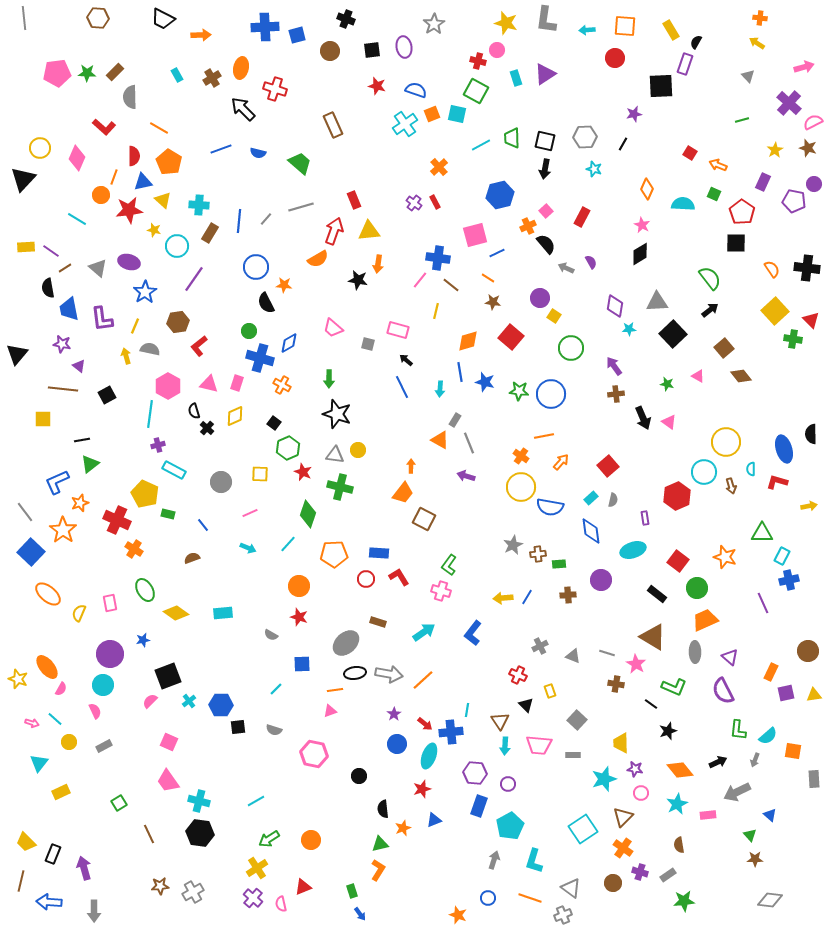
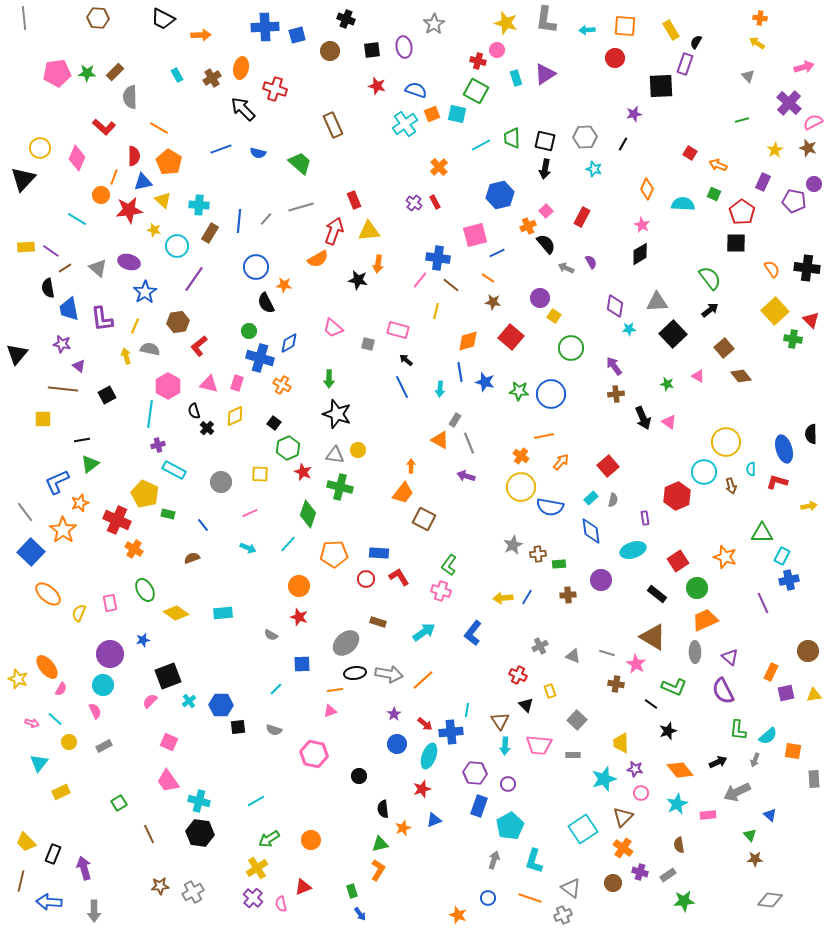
red square at (678, 561): rotated 20 degrees clockwise
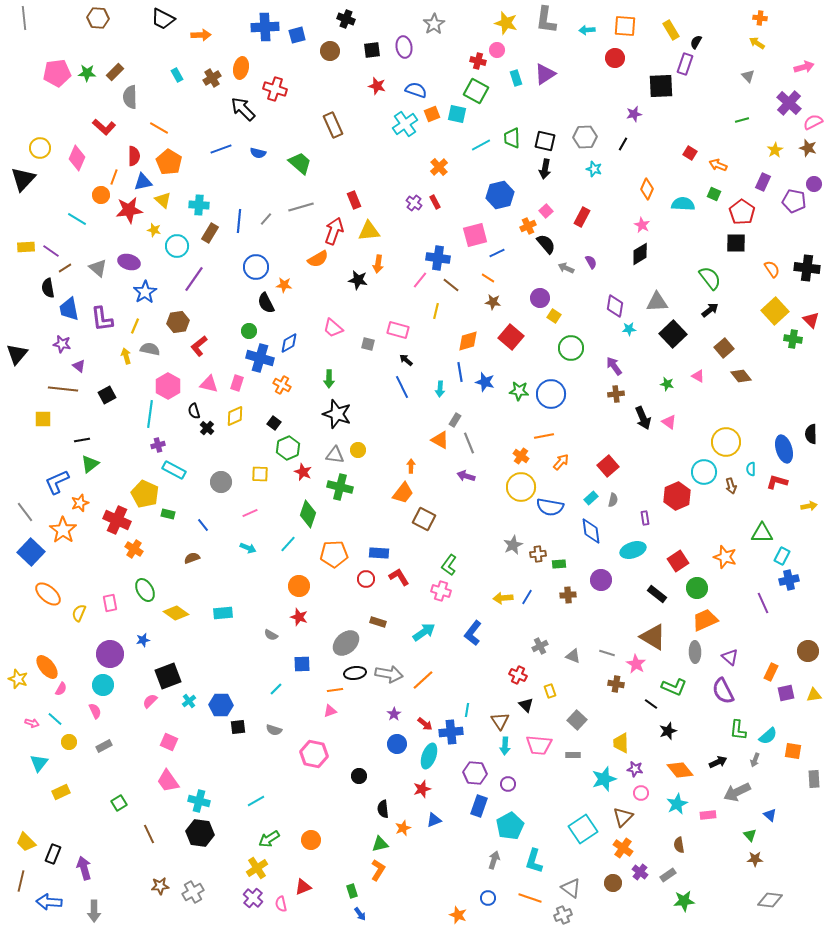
purple cross at (640, 872): rotated 21 degrees clockwise
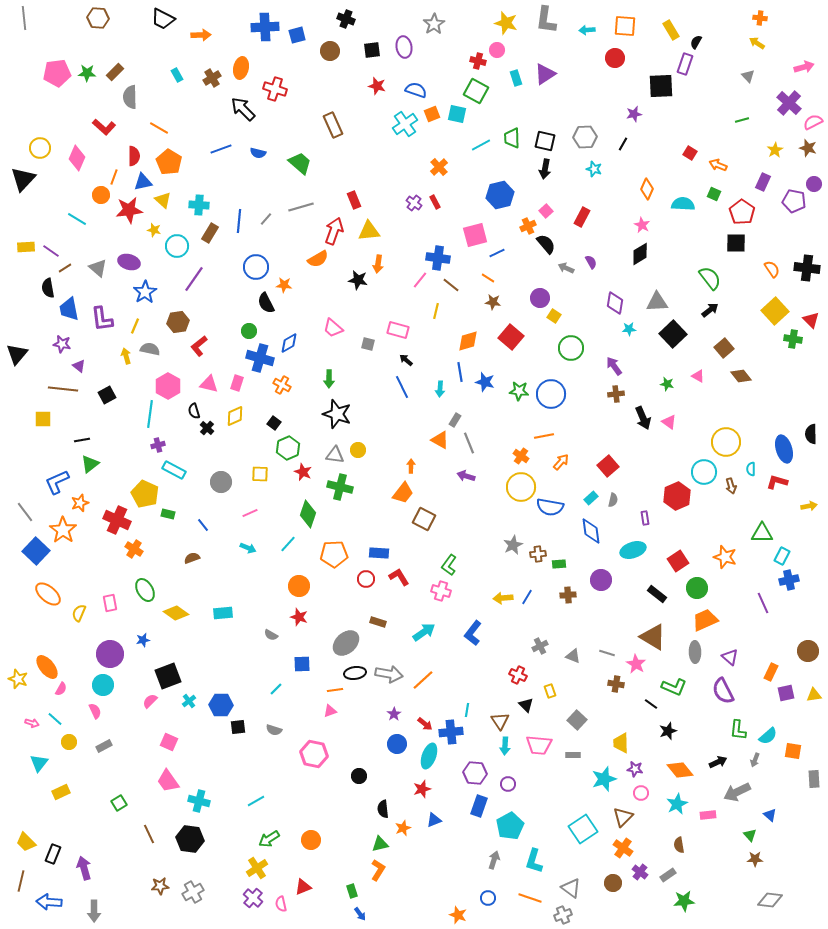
purple diamond at (615, 306): moved 3 px up
blue square at (31, 552): moved 5 px right, 1 px up
black hexagon at (200, 833): moved 10 px left, 6 px down
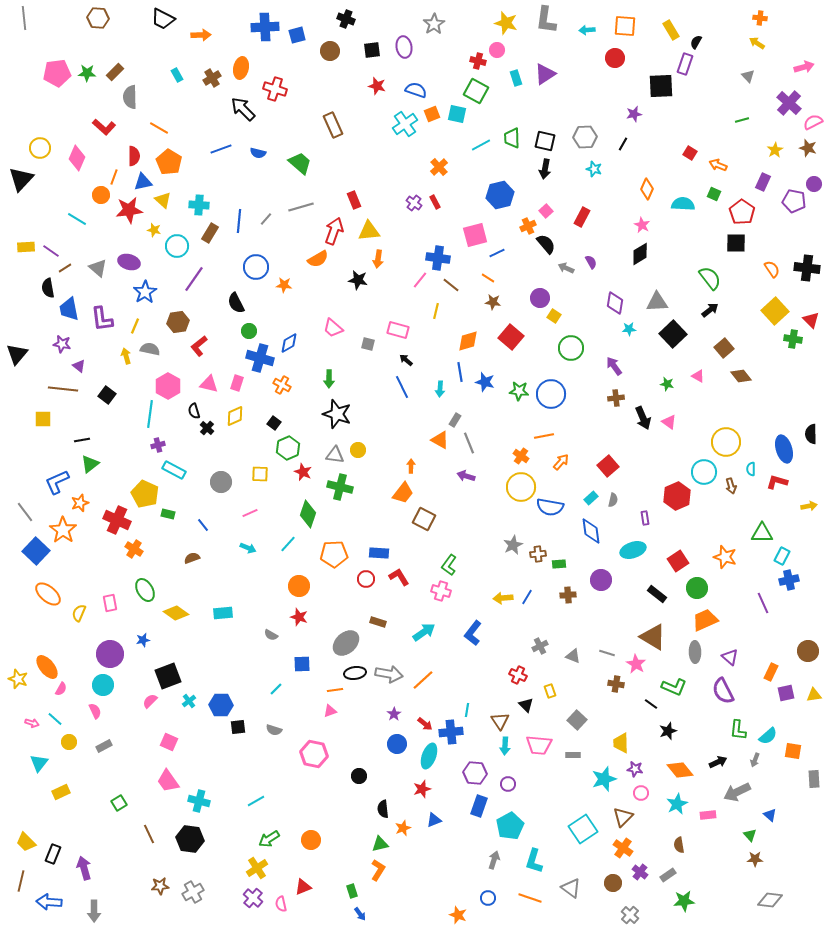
black triangle at (23, 179): moved 2 px left
orange arrow at (378, 264): moved 5 px up
black semicircle at (266, 303): moved 30 px left
brown cross at (616, 394): moved 4 px down
black square at (107, 395): rotated 24 degrees counterclockwise
gray cross at (563, 915): moved 67 px right; rotated 24 degrees counterclockwise
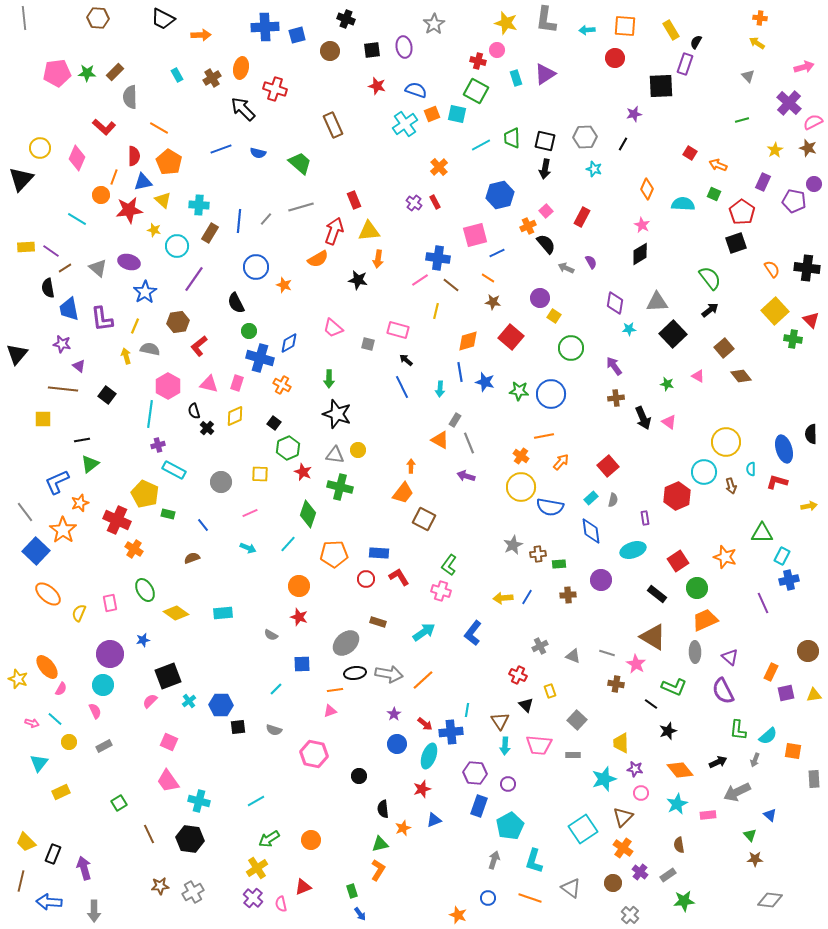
black square at (736, 243): rotated 20 degrees counterclockwise
pink line at (420, 280): rotated 18 degrees clockwise
orange star at (284, 285): rotated 14 degrees clockwise
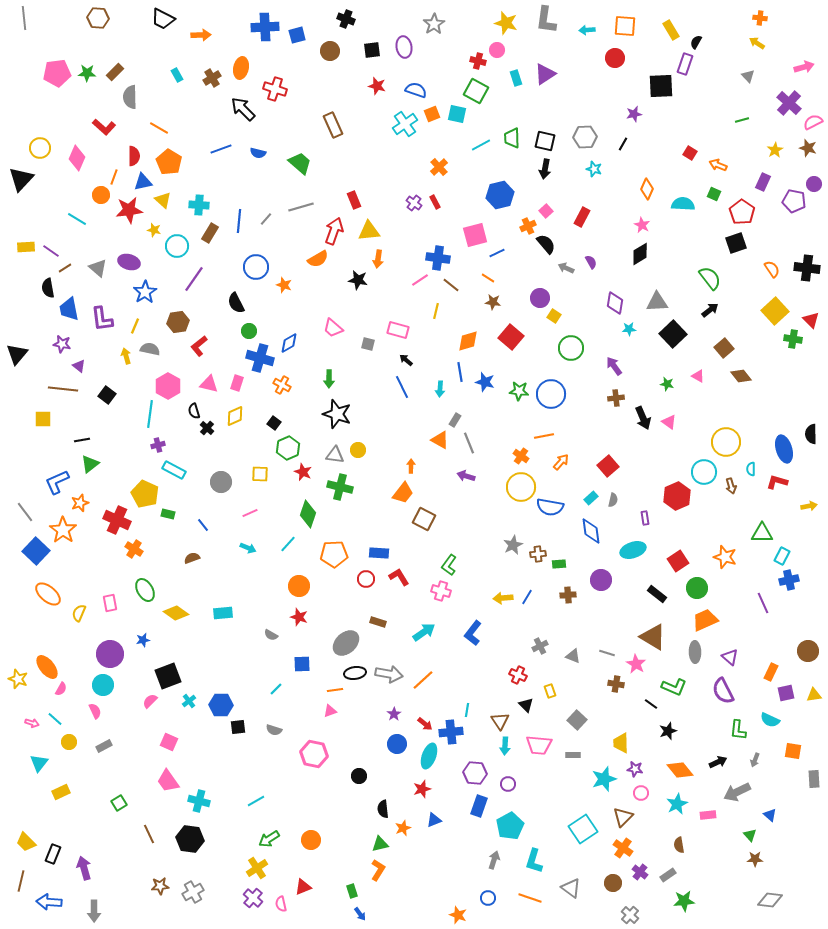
cyan semicircle at (768, 736): moved 2 px right, 16 px up; rotated 66 degrees clockwise
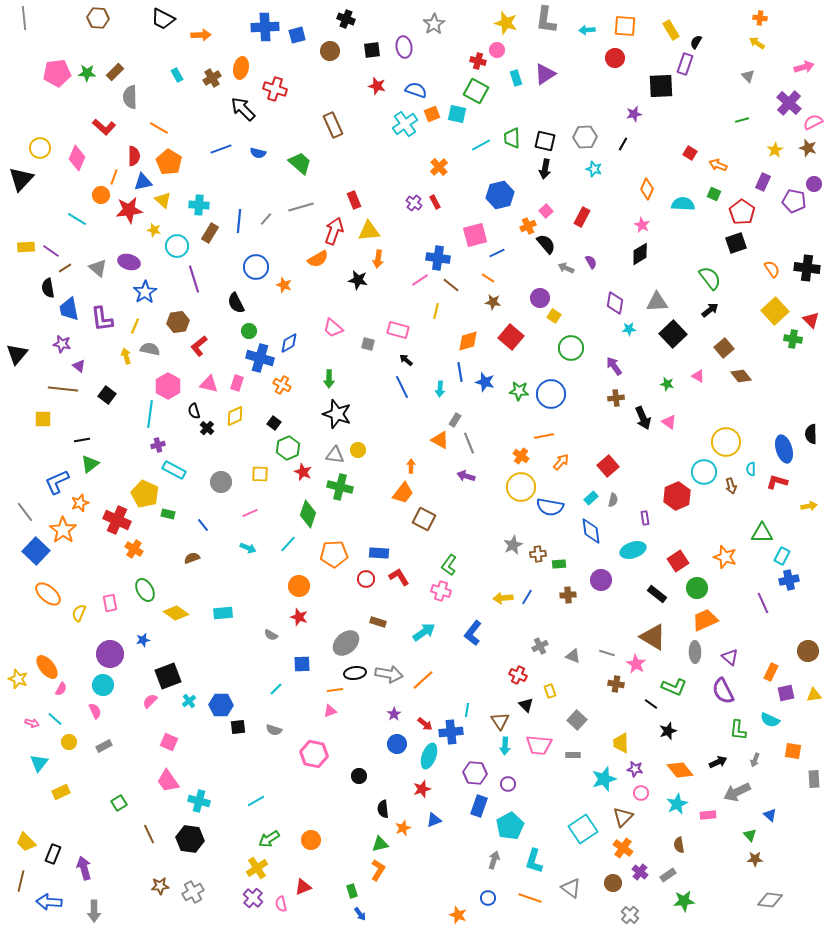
purple line at (194, 279): rotated 52 degrees counterclockwise
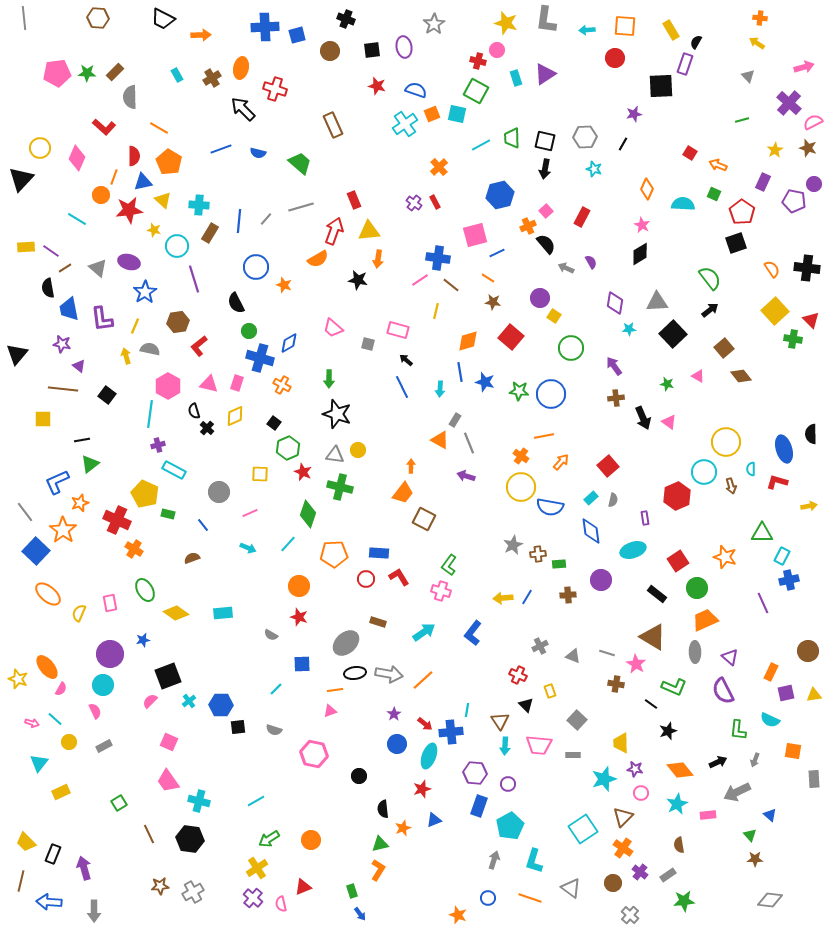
gray circle at (221, 482): moved 2 px left, 10 px down
